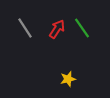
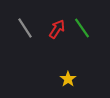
yellow star: rotated 21 degrees counterclockwise
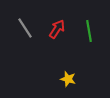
green line: moved 7 px right, 3 px down; rotated 25 degrees clockwise
yellow star: rotated 21 degrees counterclockwise
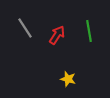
red arrow: moved 6 px down
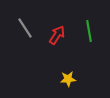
yellow star: rotated 21 degrees counterclockwise
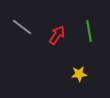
gray line: moved 3 px left, 1 px up; rotated 20 degrees counterclockwise
yellow star: moved 11 px right, 5 px up
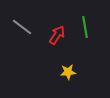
green line: moved 4 px left, 4 px up
yellow star: moved 11 px left, 2 px up
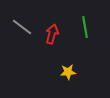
red arrow: moved 5 px left, 1 px up; rotated 18 degrees counterclockwise
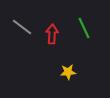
green line: moved 1 px left, 1 px down; rotated 15 degrees counterclockwise
red arrow: rotated 12 degrees counterclockwise
